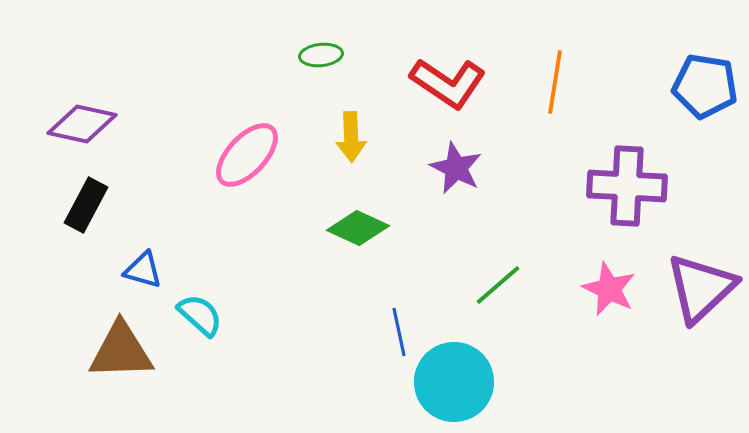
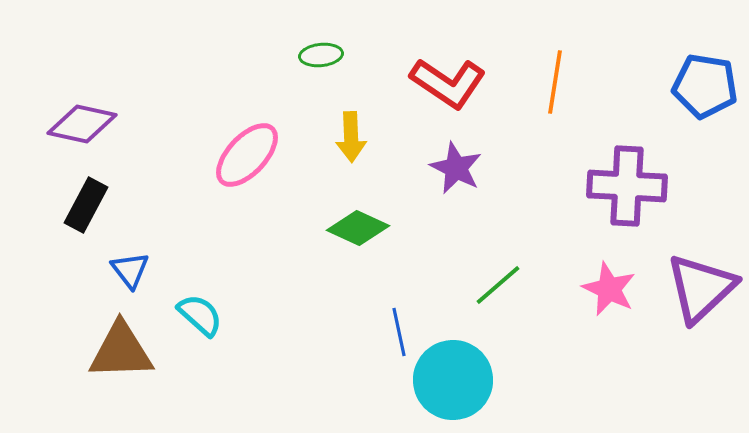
blue triangle: moved 13 px left; rotated 36 degrees clockwise
cyan circle: moved 1 px left, 2 px up
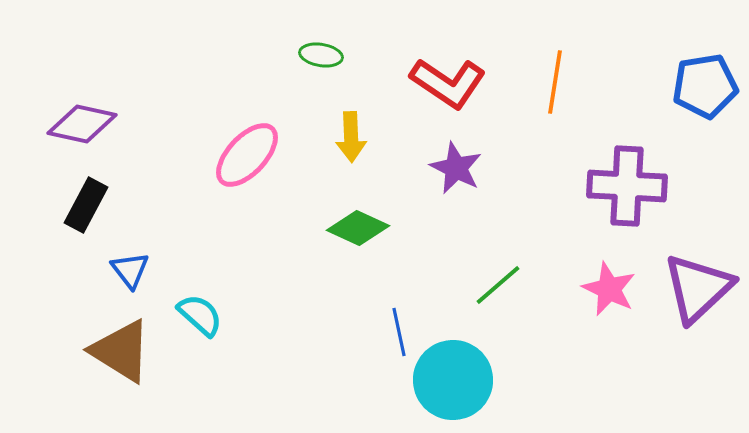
green ellipse: rotated 15 degrees clockwise
blue pentagon: rotated 18 degrees counterclockwise
purple triangle: moved 3 px left
brown triangle: rotated 34 degrees clockwise
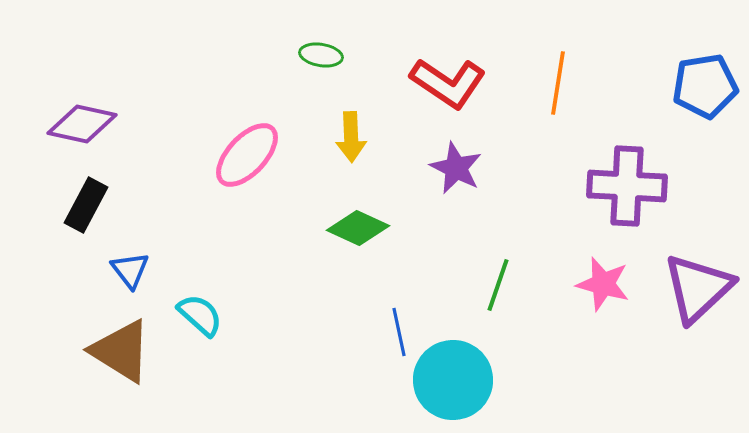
orange line: moved 3 px right, 1 px down
green line: rotated 30 degrees counterclockwise
pink star: moved 6 px left, 5 px up; rotated 10 degrees counterclockwise
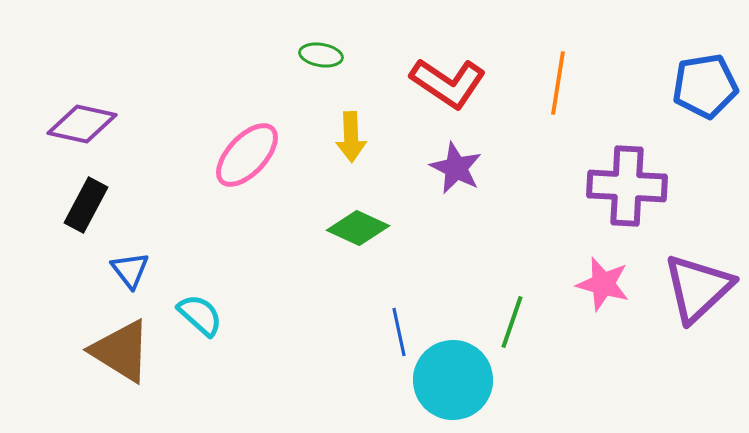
green line: moved 14 px right, 37 px down
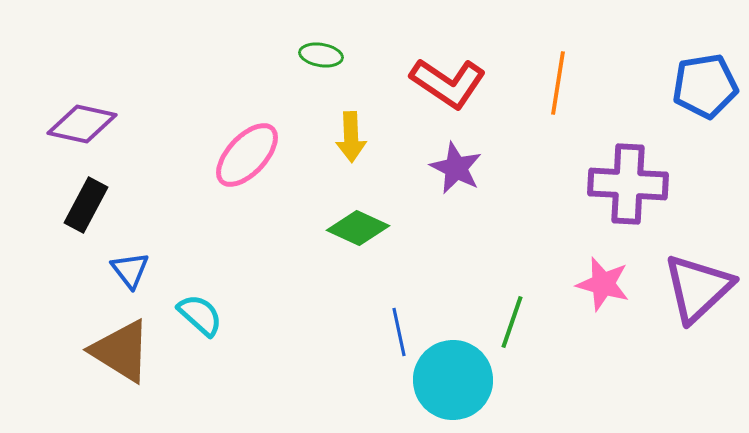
purple cross: moved 1 px right, 2 px up
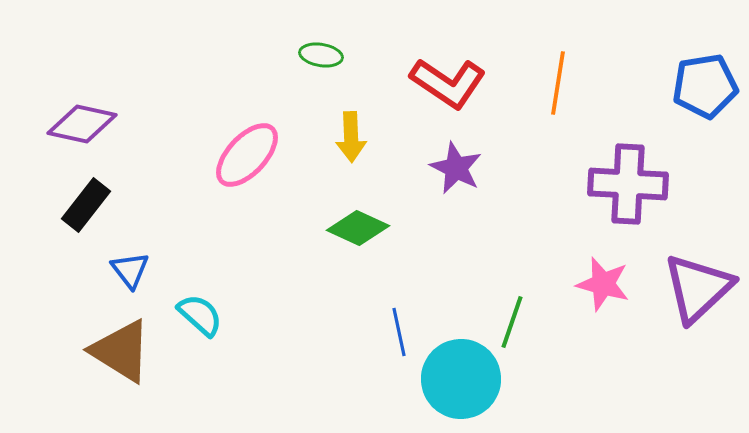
black rectangle: rotated 10 degrees clockwise
cyan circle: moved 8 px right, 1 px up
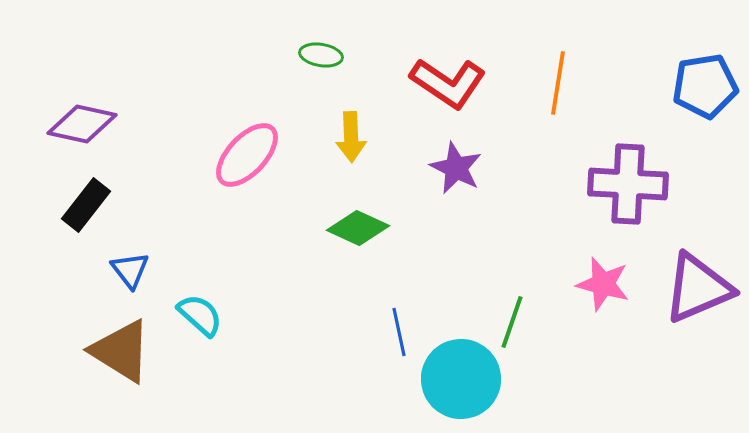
purple triangle: rotated 20 degrees clockwise
